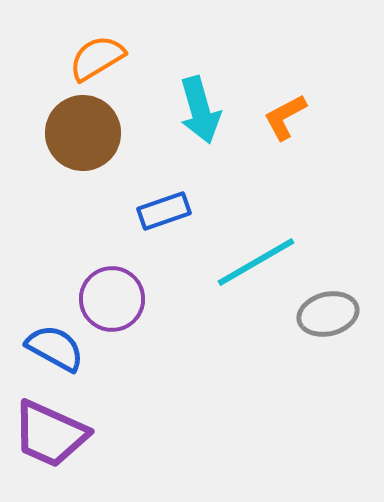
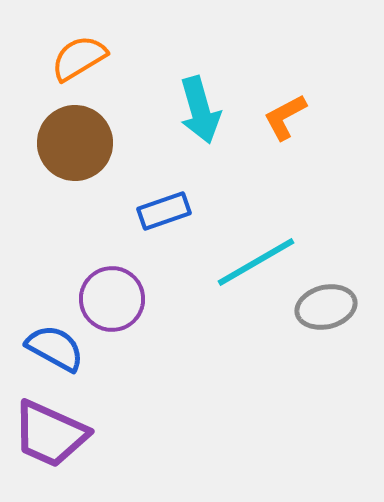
orange semicircle: moved 18 px left
brown circle: moved 8 px left, 10 px down
gray ellipse: moved 2 px left, 7 px up
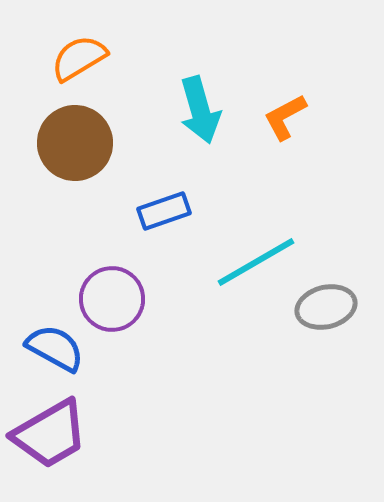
purple trapezoid: rotated 54 degrees counterclockwise
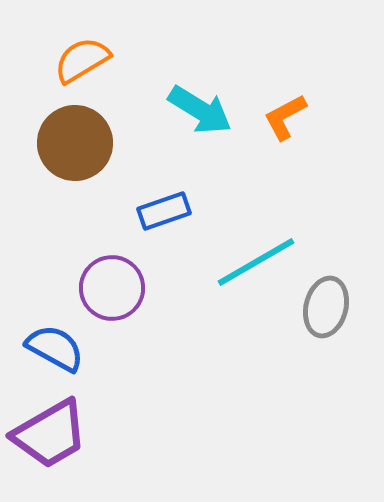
orange semicircle: moved 3 px right, 2 px down
cyan arrow: rotated 42 degrees counterclockwise
purple circle: moved 11 px up
gray ellipse: rotated 62 degrees counterclockwise
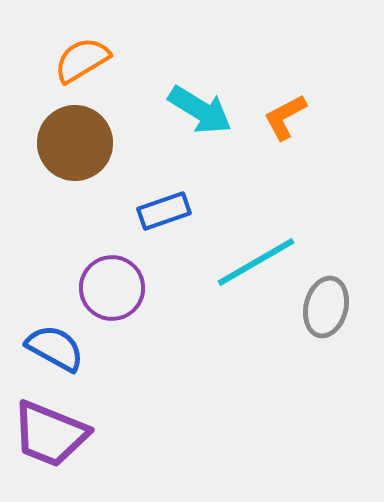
purple trapezoid: rotated 52 degrees clockwise
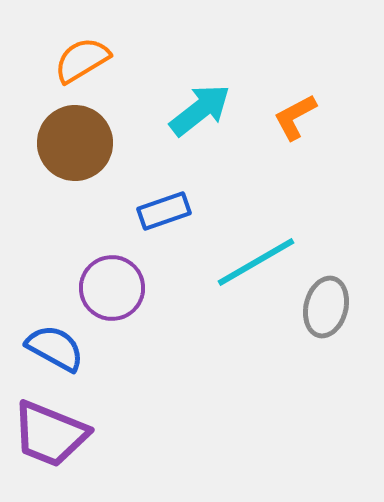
cyan arrow: rotated 70 degrees counterclockwise
orange L-shape: moved 10 px right
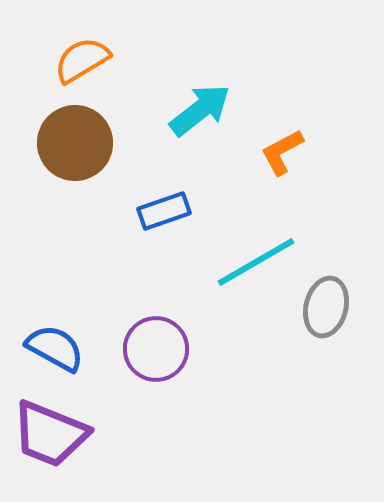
orange L-shape: moved 13 px left, 35 px down
purple circle: moved 44 px right, 61 px down
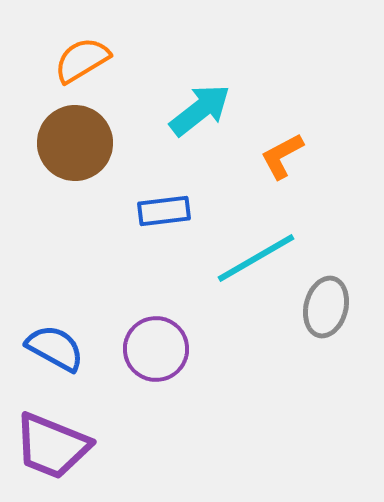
orange L-shape: moved 4 px down
blue rectangle: rotated 12 degrees clockwise
cyan line: moved 4 px up
purple trapezoid: moved 2 px right, 12 px down
